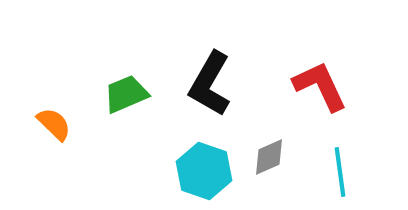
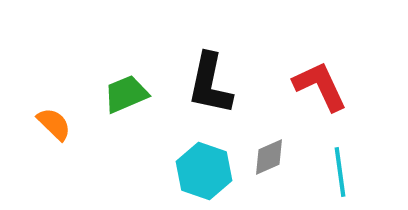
black L-shape: rotated 18 degrees counterclockwise
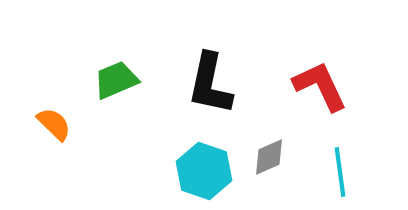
green trapezoid: moved 10 px left, 14 px up
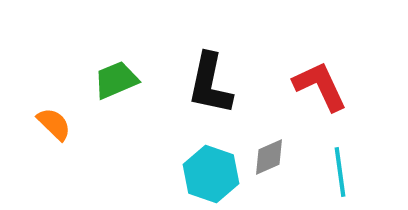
cyan hexagon: moved 7 px right, 3 px down
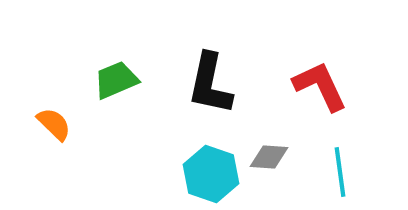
gray diamond: rotated 27 degrees clockwise
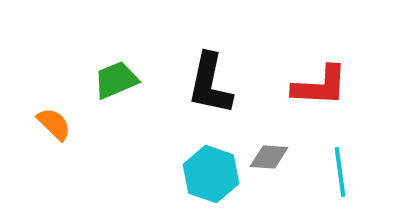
red L-shape: rotated 118 degrees clockwise
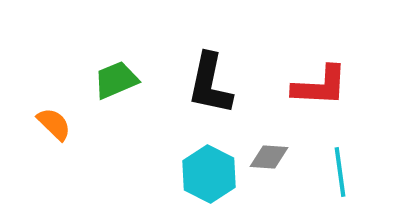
cyan hexagon: moved 2 px left; rotated 8 degrees clockwise
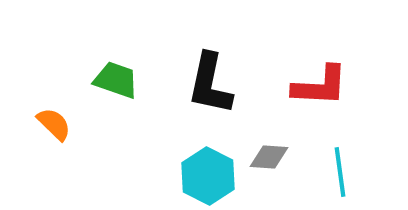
green trapezoid: rotated 42 degrees clockwise
cyan hexagon: moved 1 px left, 2 px down
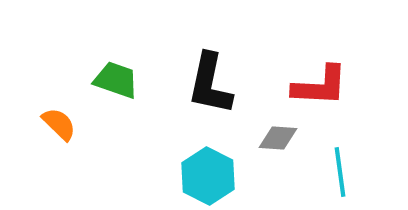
orange semicircle: moved 5 px right
gray diamond: moved 9 px right, 19 px up
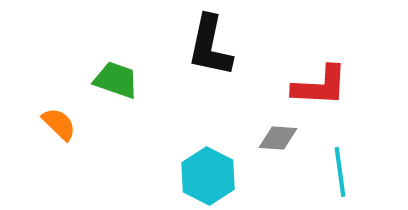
black L-shape: moved 38 px up
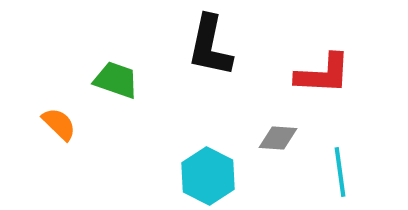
red L-shape: moved 3 px right, 12 px up
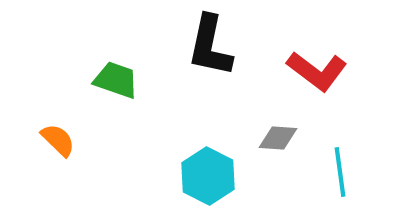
red L-shape: moved 6 px left, 3 px up; rotated 34 degrees clockwise
orange semicircle: moved 1 px left, 16 px down
